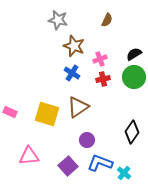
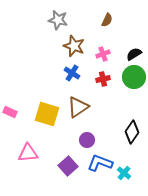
pink cross: moved 3 px right, 5 px up
pink triangle: moved 1 px left, 3 px up
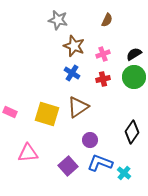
purple circle: moved 3 px right
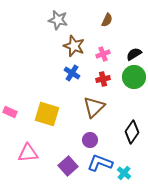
brown triangle: moved 16 px right; rotated 10 degrees counterclockwise
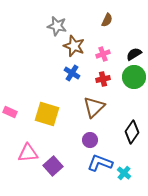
gray star: moved 1 px left, 6 px down
purple square: moved 15 px left
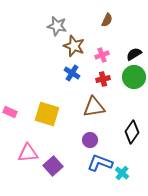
pink cross: moved 1 px left, 1 px down
brown triangle: rotated 35 degrees clockwise
cyan cross: moved 2 px left
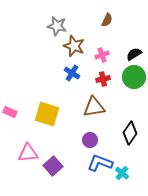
black diamond: moved 2 px left, 1 px down
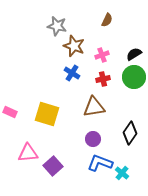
purple circle: moved 3 px right, 1 px up
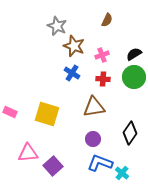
gray star: rotated 12 degrees clockwise
red cross: rotated 16 degrees clockwise
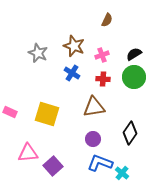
gray star: moved 19 px left, 27 px down
